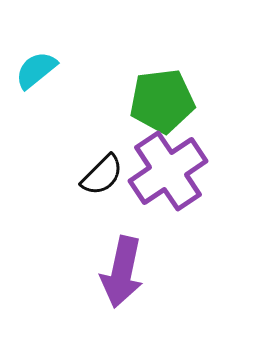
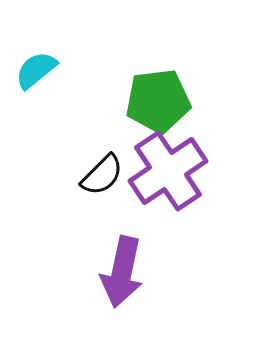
green pentagon: moved 4 px left
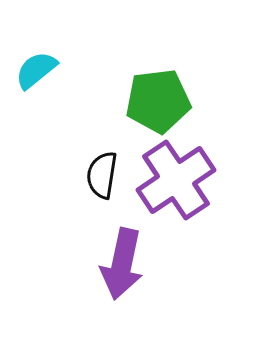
purple cross: moved 8 px right, 9 px down
black semicircle: rotated 144 degrees clockwise
purple arrow: moved 8 px up
